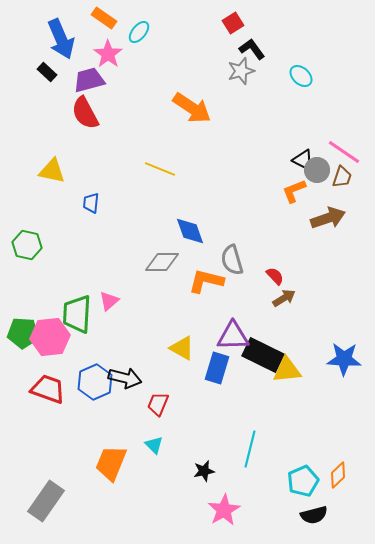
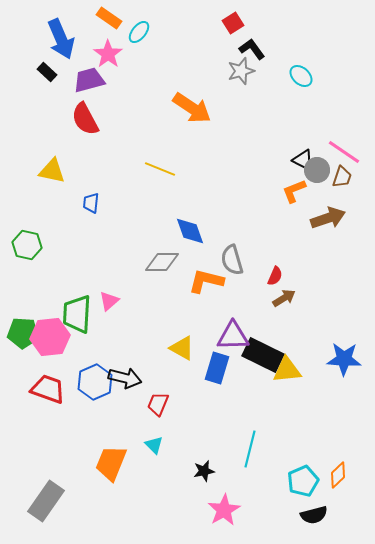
orange rectangle at (104, 18): moved 5 px right
red semicircle at (85, 113): moved 6 px down
red semicircle at (275, 276): rotated 66 degrees clockwise
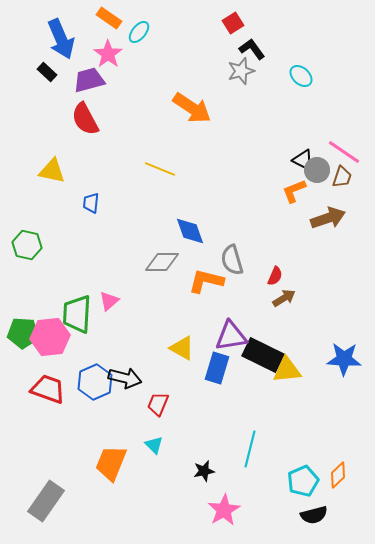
purple triangle at (233, 336): moved 2 px left; rotated 8 degrees counterclockwise
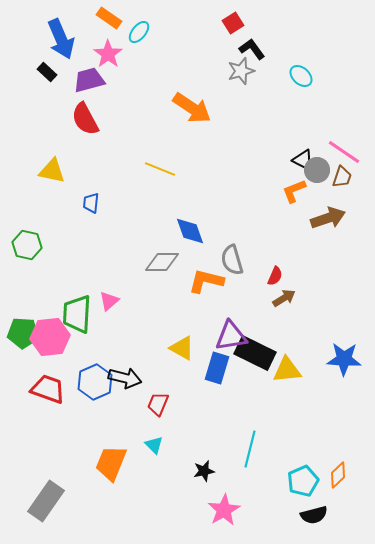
black rectangle at (263, 355): moved 8 px left, 2 px up
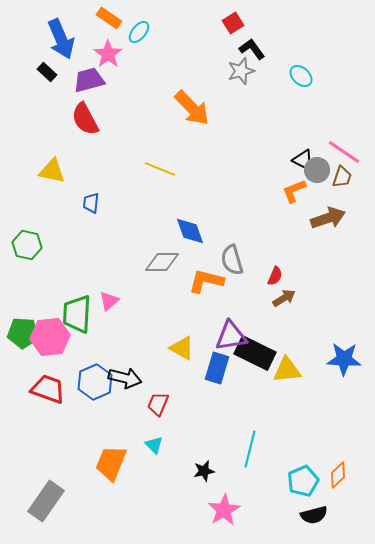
orange arrow at (192, 108): rotated 12 degrees clockwise
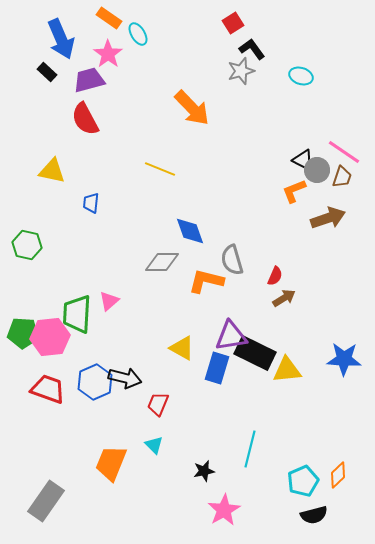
cyan ellipse at (139, 32): moved 1 px left, 2 px down; rotated 70 degrees counterclockwise
cyan ellipse at (301, 76): rotated 25 degrees counterclockwise
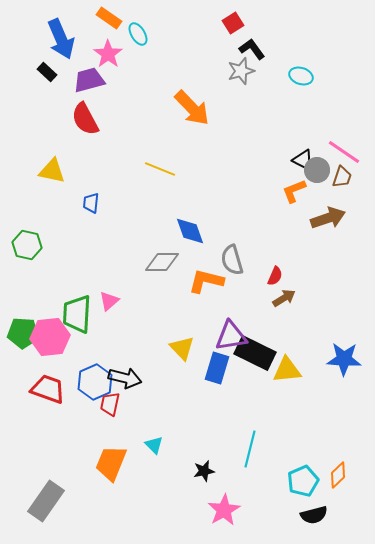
yellow triangle at (182, 348): rotated 16 degrees clockwise
red trapezoid at (158, 404): moved 48 px left; rotated 10 degrees counterclockwise
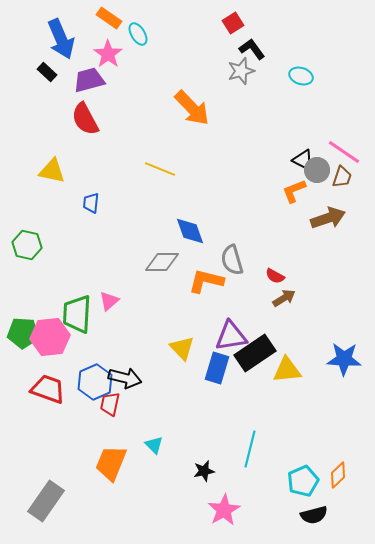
red semicircle at (275, 276): rotated 96 degrees clockwise
black rectangle at (255, 353): rotated 60 degrees counterclockwise
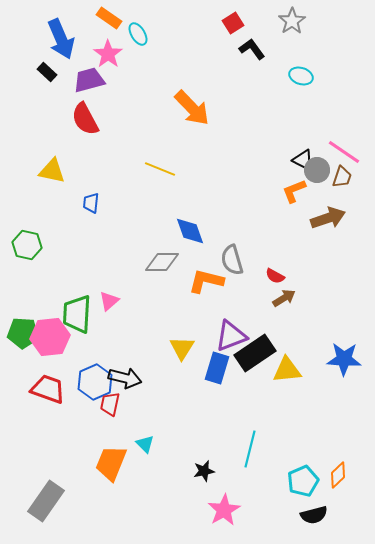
gray star at (241, 71): moved 51 px right, 50 px up; rotated 16 degrees counterclockwise
purple triangle at (231, 336): rotated 12 degrees counterclockwise
yellow triangle at (182, 348): rotated 16 degrees clockwise
cyan triangle at (154, 445): moved 9 px left, 1 px up
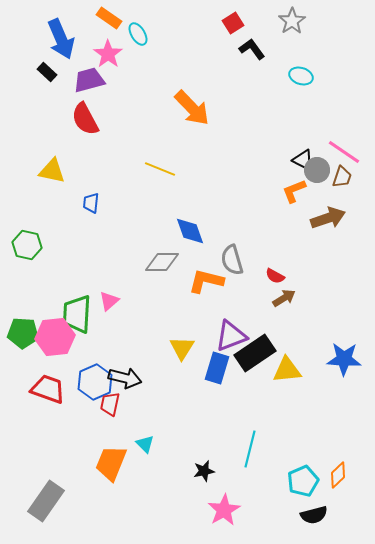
pink hexagon at (50, 337): moved 5 px right
